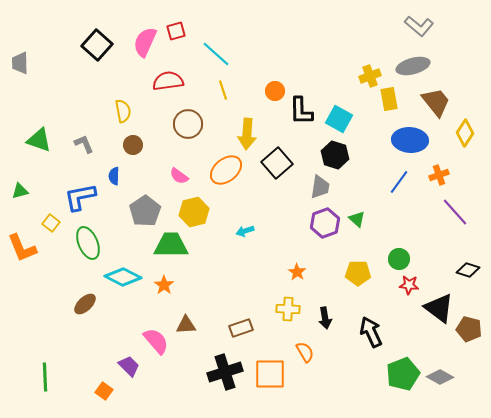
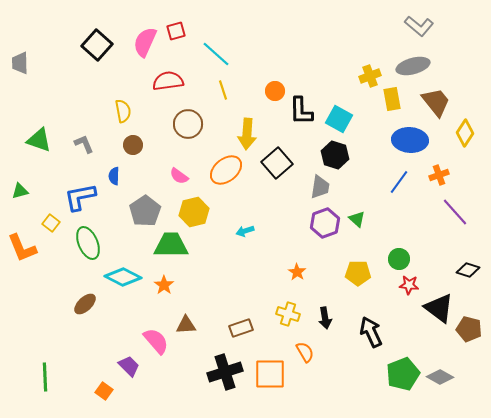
yellow rectangle at (389, 99): moved 3 px right
yellow cross at (288, 309): moved 5 px down; rotated 15 degrees clockwise
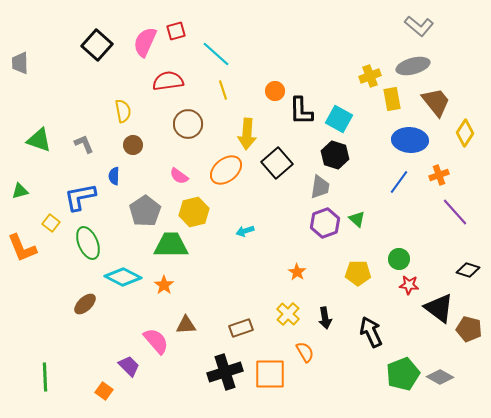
yellow cross at (288, 314): rotated 25 degrees clockwise
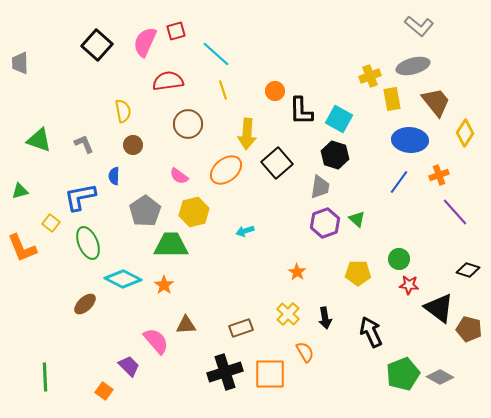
cyan diamond at (123, 277): moved 2 px down
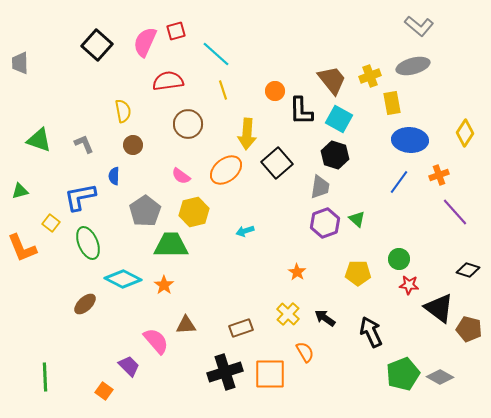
yellow rectangle at (392, 99): moved 4 px down
brown trapezoid at (436, 102): moved 104 px left, 22 px up
pink semicircle at (179, 176): moved 2 px right
black arrow at (325, 318): rotated 135 degrees clockwise
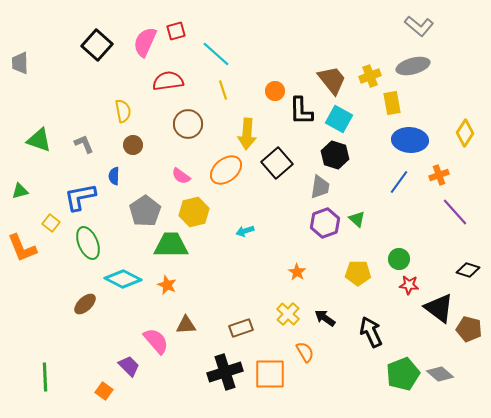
orange star at (164, 285): moved 3 px right; rotated 12 degrees counterclockwise
gray diamond at (440, 377): moved 3 px up; rotated 12 degrees clockwise
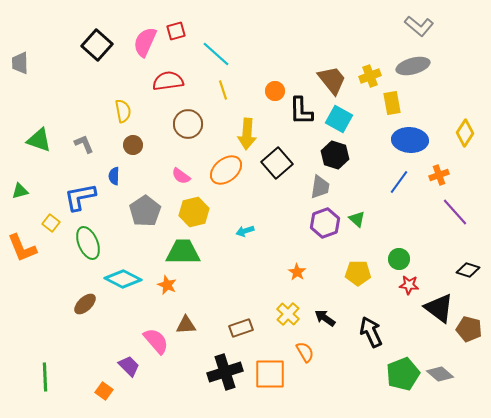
green trapezoid at (171, 245): moved 12 px right, 7 px down
